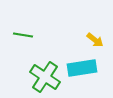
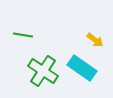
cyan rectangle: rotated 44 degrees clockwise
green cross: moved 2 px left, 6 px up
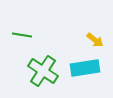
green line: moved 1 px left
cyan rectangle: moved 3 px right; rotated 44 degrees counterclockwise
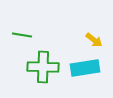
yellow arrow: moved 1 px left
green cross: moved 4 px up; rotated 32 degrees counterclockwise
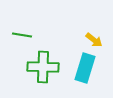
cyan rectangle: rotated 64 degrees counterclockwise
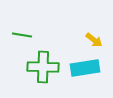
cyan rectangle: rotated 64 degrees clockwise
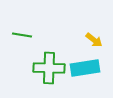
green cross: moved 6 px right, 1 px down
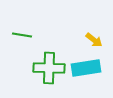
cyan rectangle: moved 1 px right
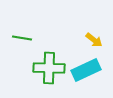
green line: moved 3 px down
cyan rectangle: moved 2 px down; rotated 16 degrees counterclockwise
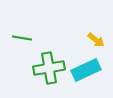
yellow arrow: moved 2 px right
green cross: rotated 12 degrees counterclockwise
